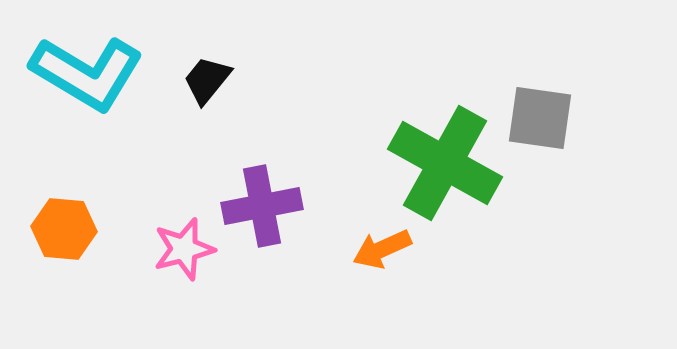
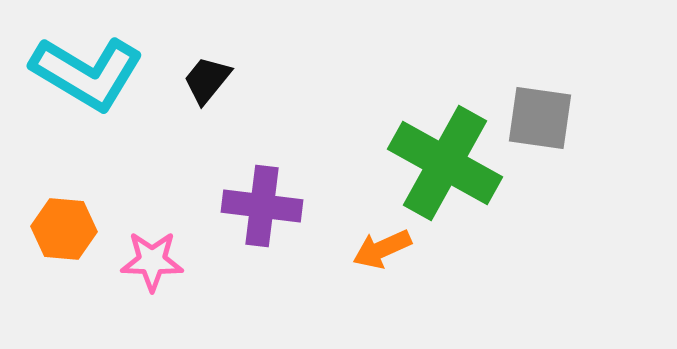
purple cross: rotated 18 degrees clockwise
pink star: moved 32 px left, 12 px down; rotated 16 degrees clockwise
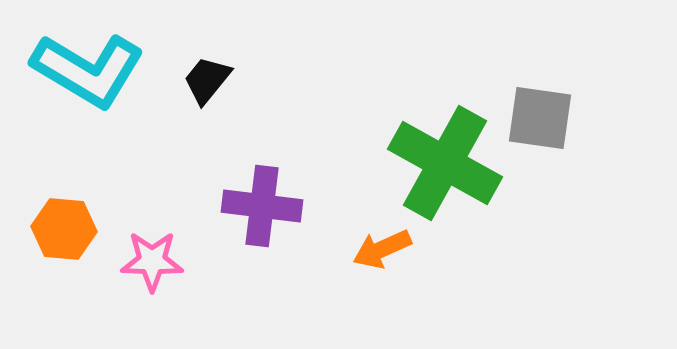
cyan L-shape: moved 1 px right, 3 px up
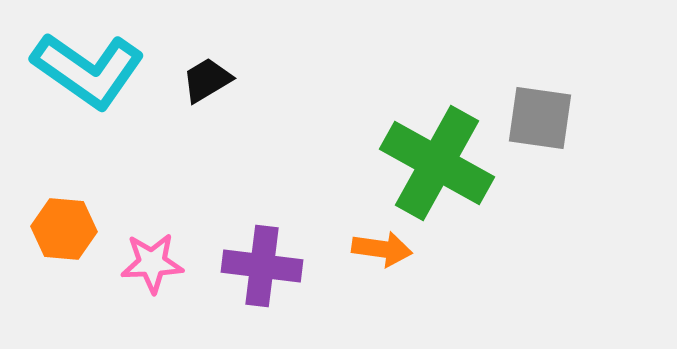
cyan L-shape: rotated 4 degrees clockwise
black trapezoid: rotated 20 degrees clockwise
green cross: moved 8 px left
purple cross: moved 60 px down
orange arrow: rotated 148 degrees counterclockwise
pink star: moved 2 px down; rotated 4 degrees counterclockwise
